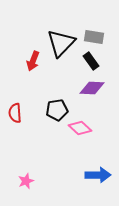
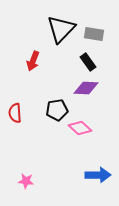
gray rectangle: moved 3 px up
black triangle: moved 14 px up
black rectangle: moved 3 px left, 1 px down
purple diamond: moved 6 px left
pink star: rotated 28 degrees clockwise
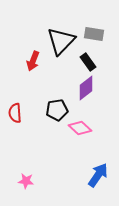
black triangle: moved 12 px down
purple diamond: rotated 40 degrees counterclockwise
blue arrow: rotated 55 degrees counterclockwise
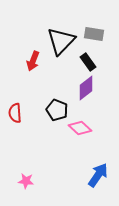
black pentagon: rotated 30 degrees clockwise
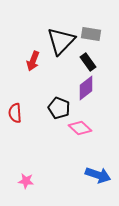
gray rectangle: moved 3 px left
black pentagon: moved 2 px right, 2 px up
blue arrow: rotated 75 degrees clockwise
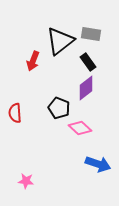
black triangle: moved 1 px left; rotated 8 degrees clockwise
blue arrow: moved 11 px up
